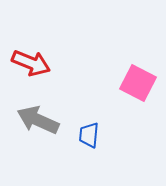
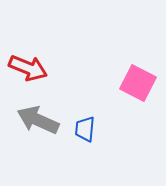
red arrow: moved 3 px left, 5 px down
blue trapezoid: moved 4 px left, 6 px up
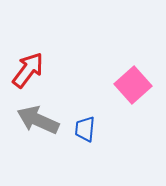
red arrow: moved 2 px down; rotated 75 degrees counterclockwise
pink square: moved 5 px left, 2 px down; rotated 21 degrees clockwise
